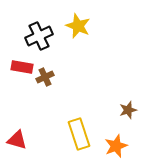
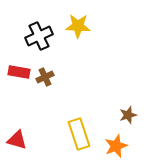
yellow star: rotated 20 degrees counterclockwise
red rectangle: moved 3 px left, 5 px down
brown star: moved 5 px down
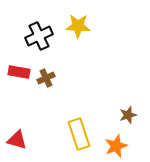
brown cross: moved 1 px right, 1 px down
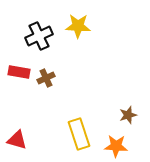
orange star: rotated 25 degrees clockwise
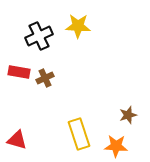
brown cross: moved 1 px left
